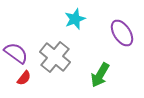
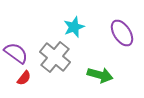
cyan star: moved 1 px left, 8 px down
green arrow: rotated 105 degrees counterclockwise
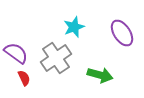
gray cross: moved 1 px right, 1 px down; rotated 16 degrees clockwise
red semicircle: rotated 63 degrees counterclockwise
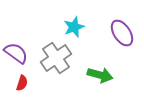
red semicircle: moved 2 px left, 5 px down; rotated 42 degrees clockwise
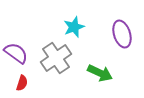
purple ellipse: moved 1 px down; rotated 16 degrees clockwise
green arrow: moved 2 px up; rotated 10 degrees clockwise
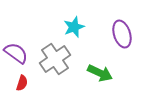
gray cross: moved 1 px left, 1 px down
